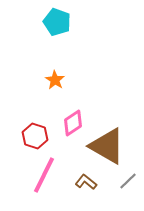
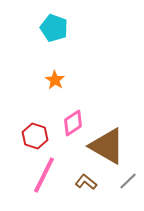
cyan pentagon: moved 3 px left, 6 px down
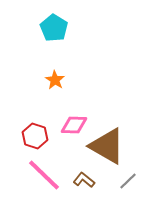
cyan pentagon: rotated 12 degrees clockwise
pink diamond: moved 1 px right, 2 px down; rotated 36 degrees clockwise
pink line: rotated 72 degrees counterclockwise
brown L-shape: moved 2 px left, 2 px up
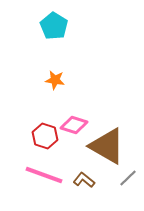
cyan pentagon: moved 2 px up
orange star: rotated 24 degrees counterclockwise
pink diamond: rotated 16 degrees clockwise
red hexagon: moved 10 px right
pink line: rotated 24 degrees counterclockwise
gray line: moved 3 px up
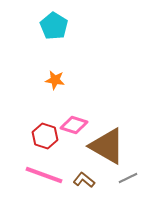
gray line: rotated 18 degrees clockwise
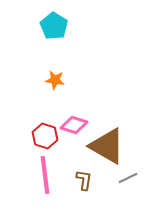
pink line: moved 1 px right; rotated 63 degrees clockwise
brown L-shape: rotated 60 degrees clockwise
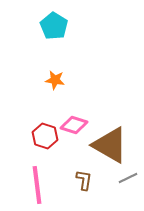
brown triangle: moved 3 px right, 1 px up
pink line: moved 8 px left, 10 px down
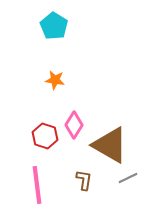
pink diamond: rotated 76 degrees counterclockwise
